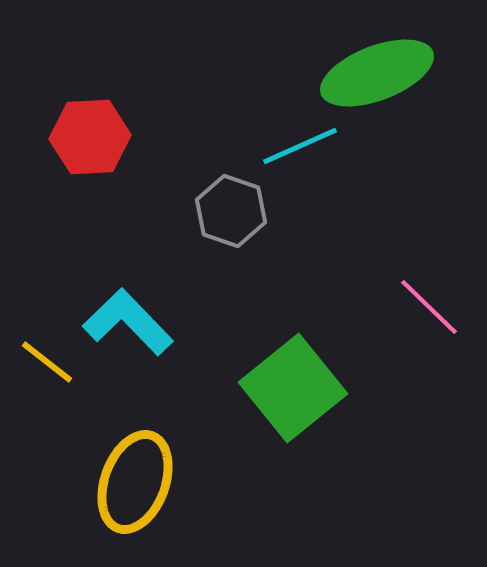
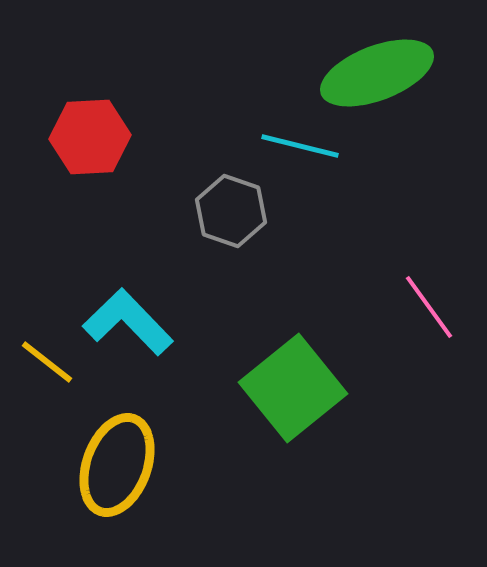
cyan line: rotated 38 degrees clockwise
pink line: rotated 10 degrees clockwise
yellow ellipse: moved 18 px left, 17 px up
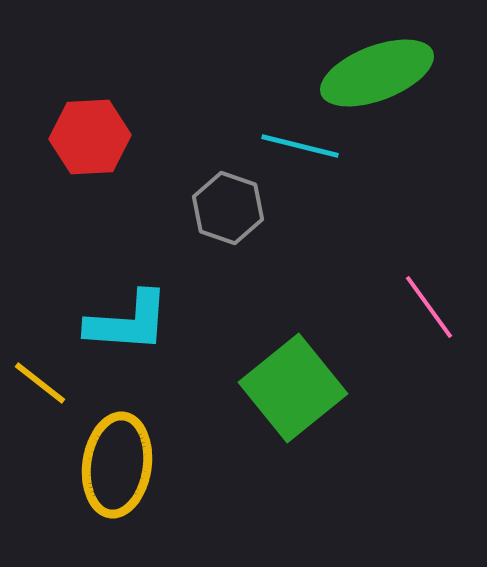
gray hexagon: moved 3 px left, 3 px up
cyan L-shape: rotated 138 degrees clockwise
yellow line: moved 7 px left, 21 px down
yellow ellipse: rotated 12 degrees counterclockwise
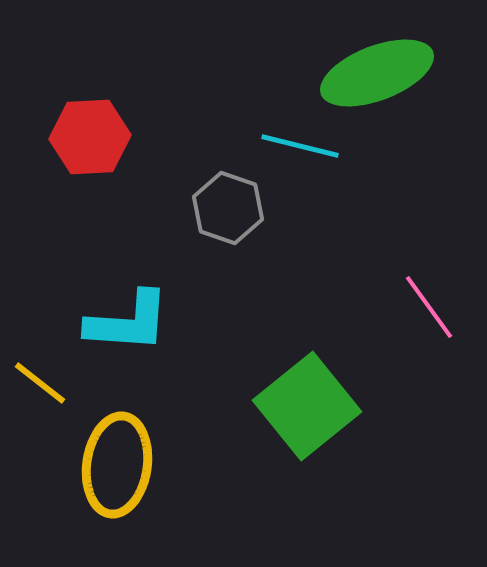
green square: moved 14 px right, 18 px down
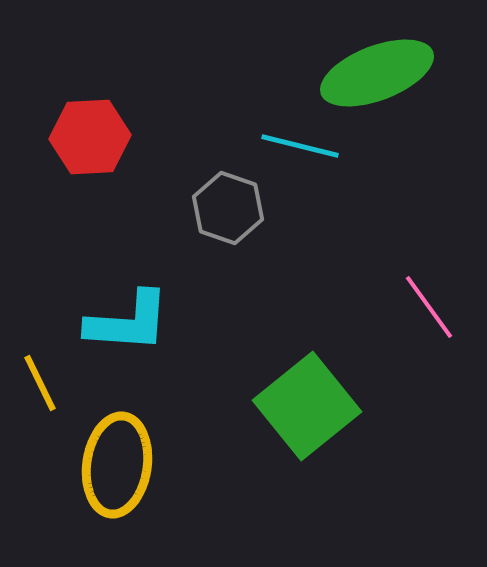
yellow line: rotated 26 degrees clockwise
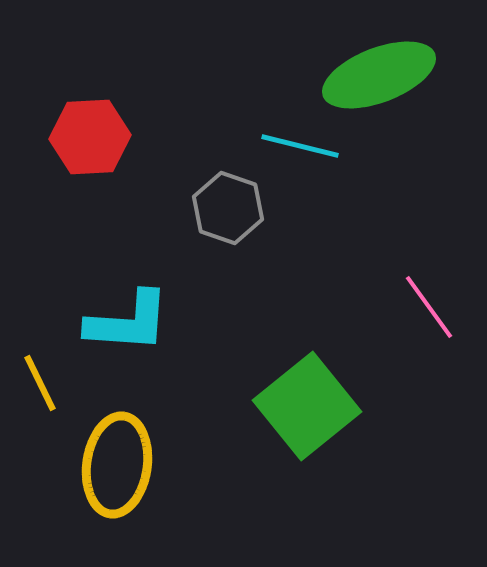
green ellipse: moved 2 px right, 2 px down
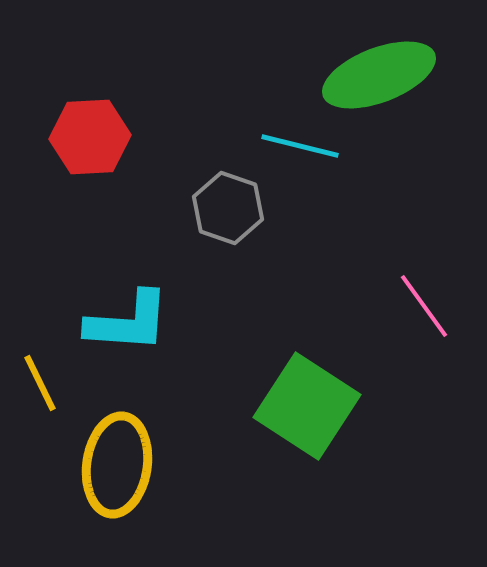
pink line: moved 5 px left, 1 px up
green square: rotated 18 degrees counterclockwise
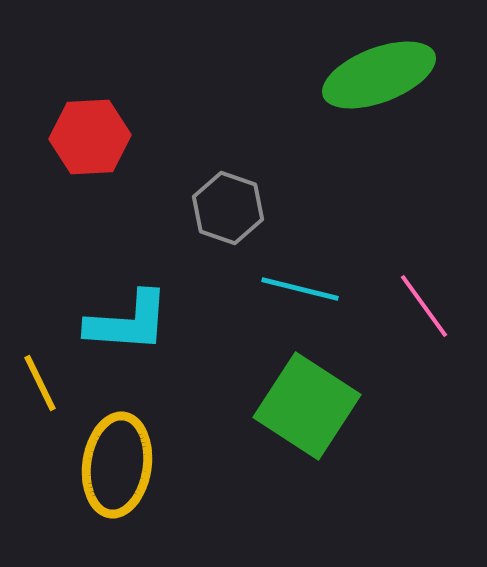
cyan line: moved 143 px down
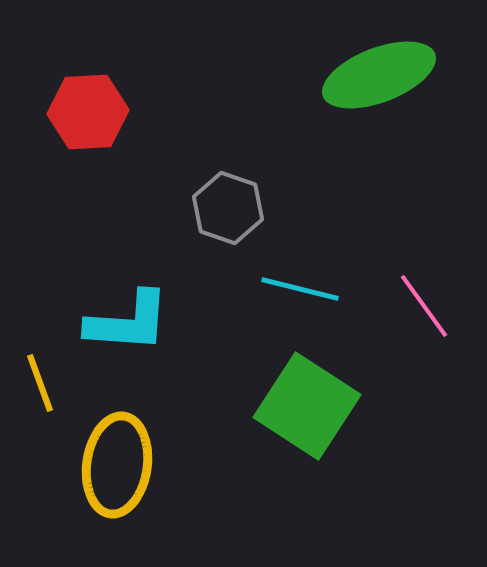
red hexagon: moved 2 px left, 25 px up
yellow line: rotated 6 degrees clockwise
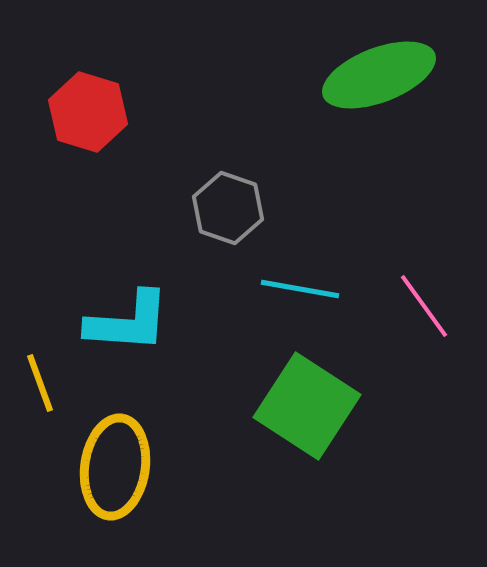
red hexagon: rotated 20 degrees clockwise
cyan line: rotated 4 degrees counterclockwise
yellow ellipse: moved 2 px left, 2 px down
